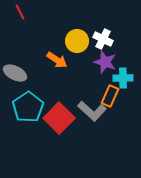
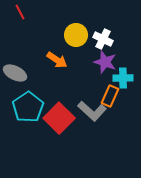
yellow circle: moved 1 px left, 6 px up
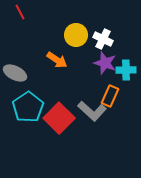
purple star: moved 1 px down
cyan cross: moved 3 px right, 8 px up
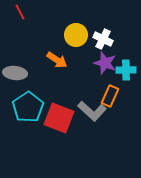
gray ellipse: rotated 20 degrees counterclockwise
red square: rotated 24 degrees counterclockwise
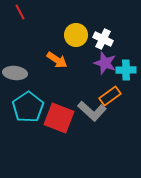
orange rectangle: rotated 30 degrees clockwise
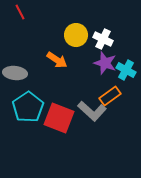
cyan cross: rotated 30 degrees clockwise
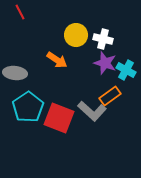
white cross: rotated 12 degrees counterclockwise
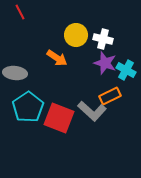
orange arrow: moved 2 px up
orange rectangle: rotated 10 degrees clockwise
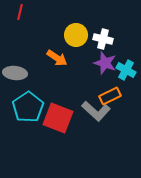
red line: rotated 42 degrees clockwise
gray L-shape: moved 4 px right
red square: moved 1 px left
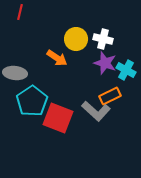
yellow circle: moved 4 px down
cyan pentagon: moved 4 px right, 6 px up
